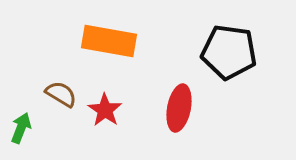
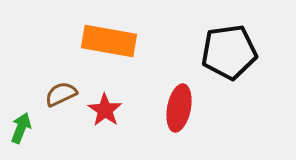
black pentagon: rotated 16 degrees counterclockwise
brown semicircle: rotated 56 degrees counterclockwise
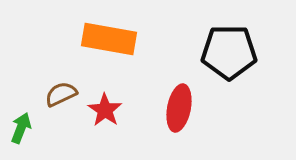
orange rectangle: moved 2 px up
black pentagon: rotated 8 degrees clockwise
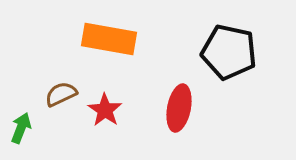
black pentagon: rotated 12 degrees clockwise
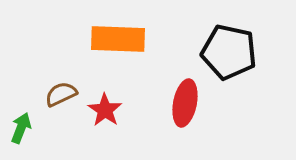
orange rectangle: moved 9 px right; rotated 8 degrees counterclockwise
red ellipse: moved 6 px right, 5 px up
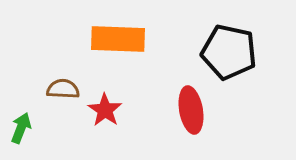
brown semicircle: moved 2 px right, 5 px up; rotated 28 degrees clockwise
red ellipse: moved 6 px right, 7 px down; rotated 21 degrees counterclockwise
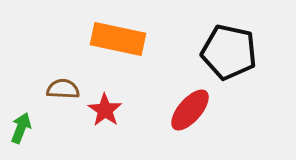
orange rectangle: rotated 10 degrees clockwise
red ellipse: moved 1 px left; rotated 51 degrees clockwise
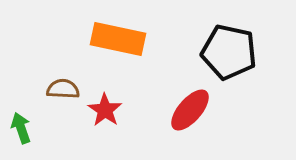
green arrow: rotated 40 degrees counterclockwise
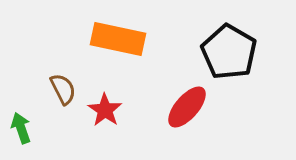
black pentagon: rotated 18 degrees clockwise
brown semicircle: rotated 60 degrees clockwise
red ellipse: moved 3 px left, 3 px up
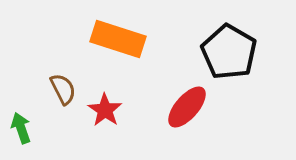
orange rectangle: rotated 6 degrees clockwise
